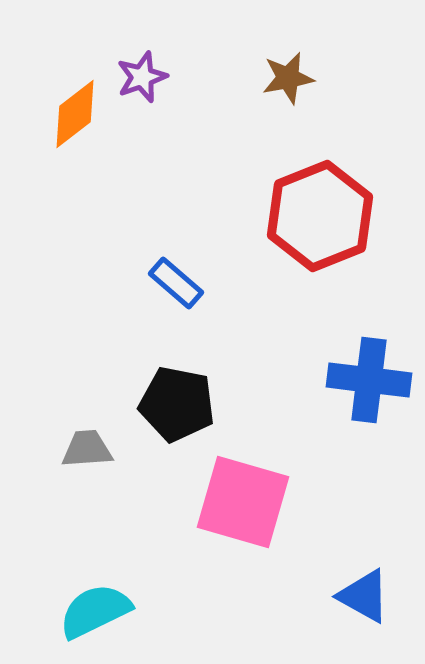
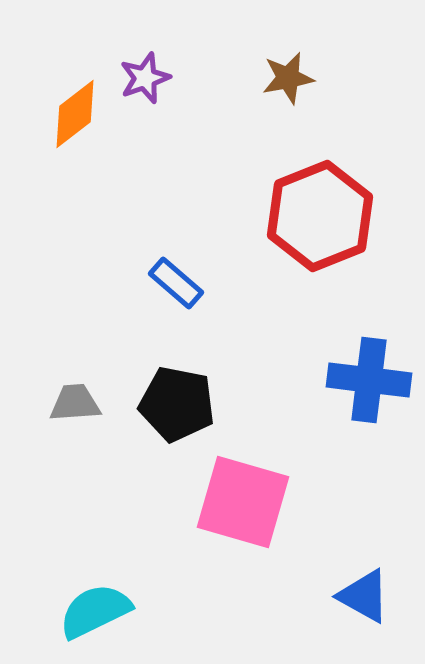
purple star: moved 3 px right, 1 px down
gray trapezoid: moved 12 px left, 46 px up
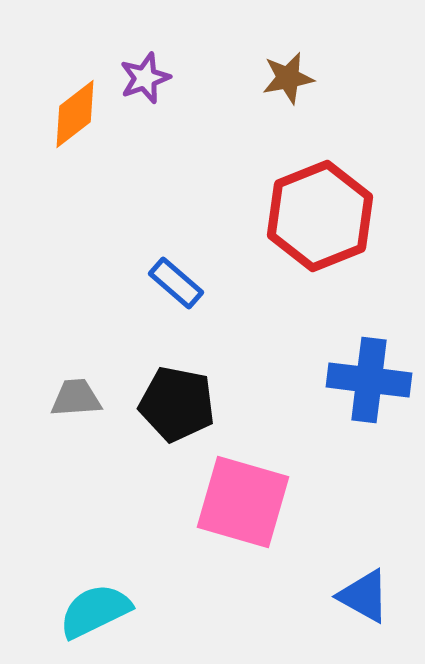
gray trapezoid: moved 1 px right, 5 px up
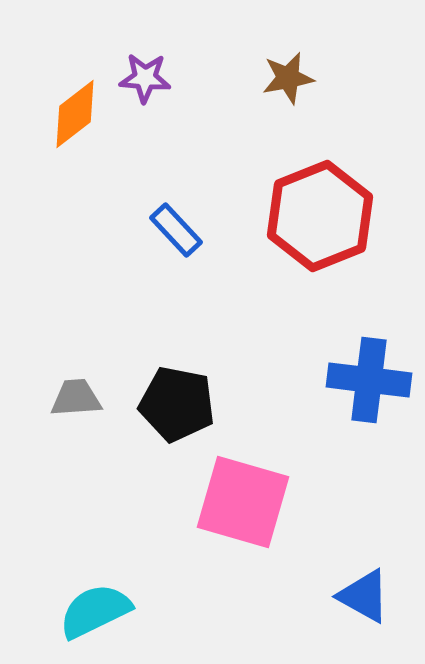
purple star: rotated 24 degrees clockwise
blue rectangle: moved 53 px up; rotated 6 degrees clockwise
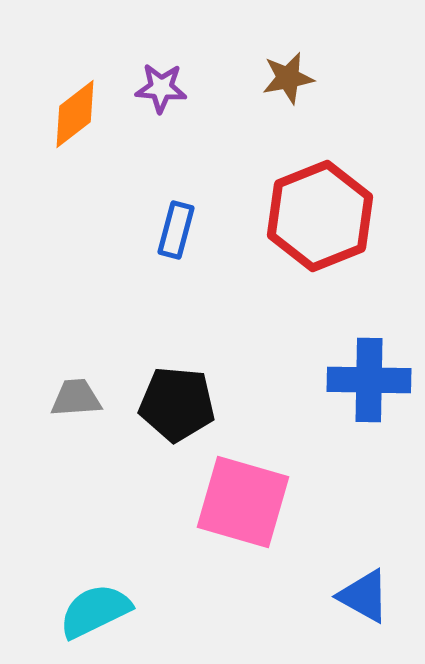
purple star: moved 16 px right, 10 px down
blue rectangle: rotated 58 degrees clockwise
blue cross: rotated 6 degrees counterclockwise
black pentagon: rotated 6 degrees counterclockwise
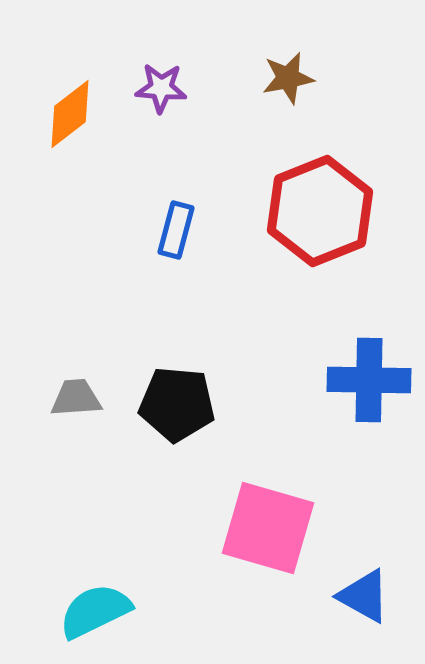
orange diamond: moved 5 px left
red hexagon: moved 5 px up
pink square: moved 25 px right, 26 px down
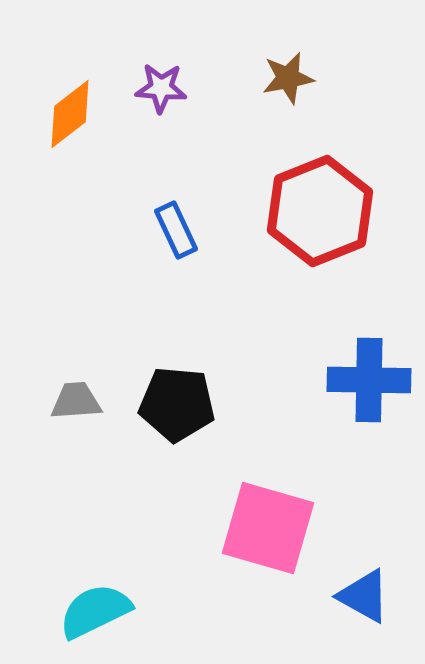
blue rectangle: rotated 40 degrees counterclockwise
gray trapezoid: moved 3 px down
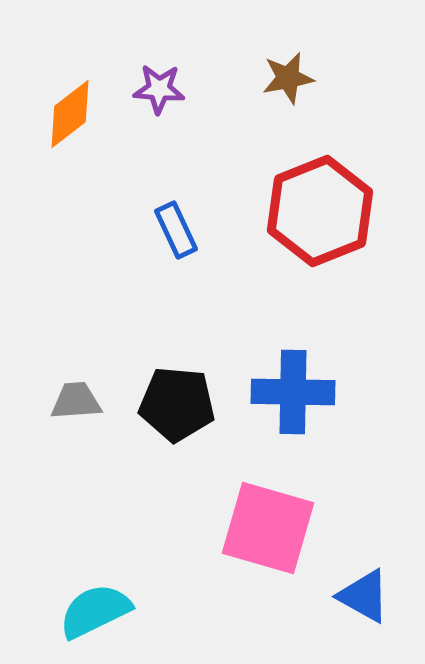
purple star: moved 2 px left, 1 px down
blue cross: moved 76 px left, 12 px down
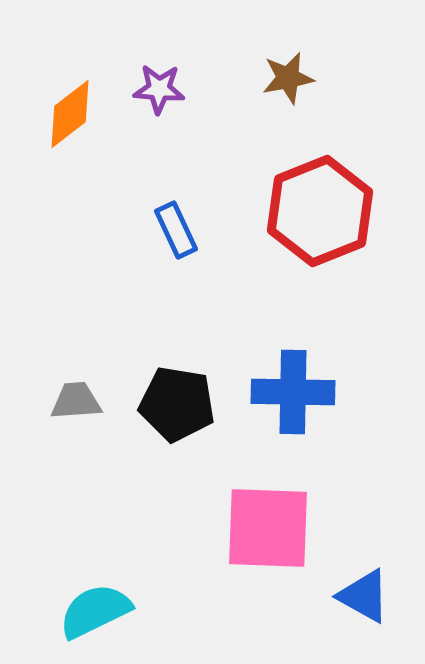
black pentagon: rotated 4 degrees clockwise
pink square: rotated 14 degrees counterclockwise
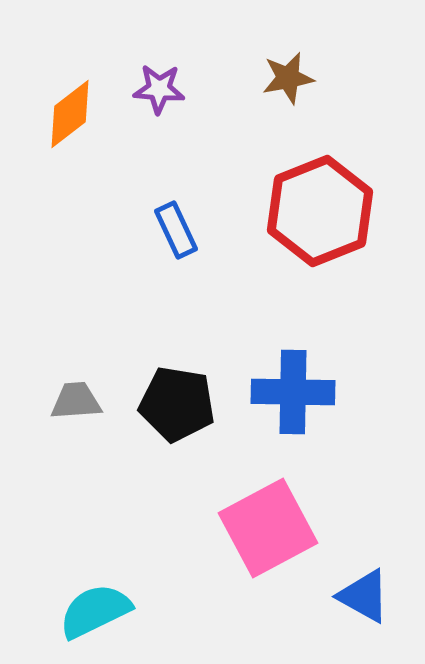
pink square: rotated 30 degrees counterclockwise
